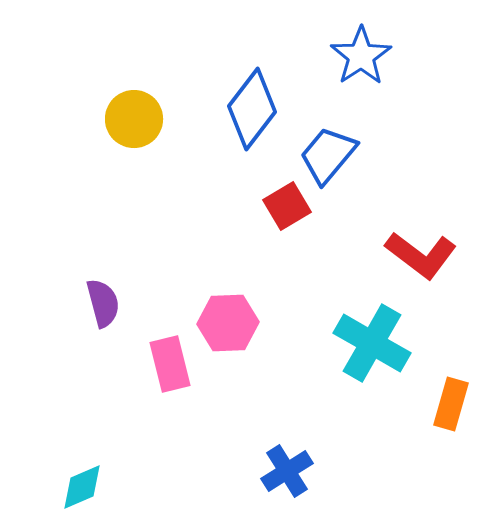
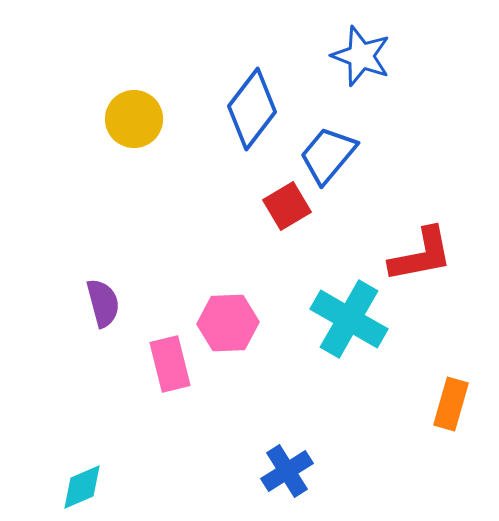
blue star: rotated 18 degrees counterclockwise
red L-shape: rotated 48 degrees counterclockwise
cyan cross: moved 23 px left, 24 px up
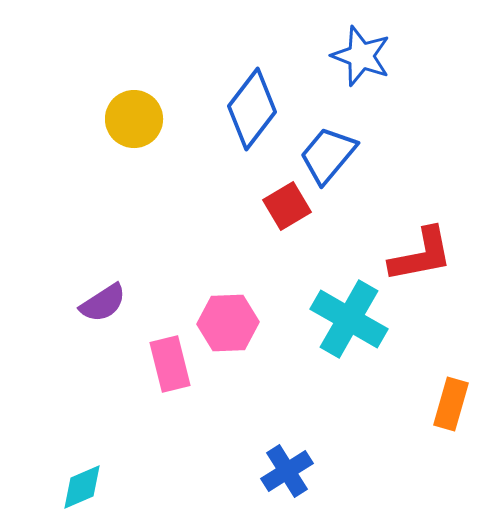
purple semicircle: rotated 72 degrees clockwise
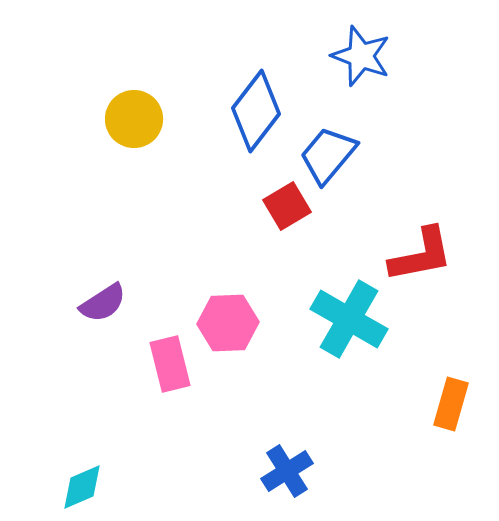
blue diamond: moved 4 px right, 2 px down
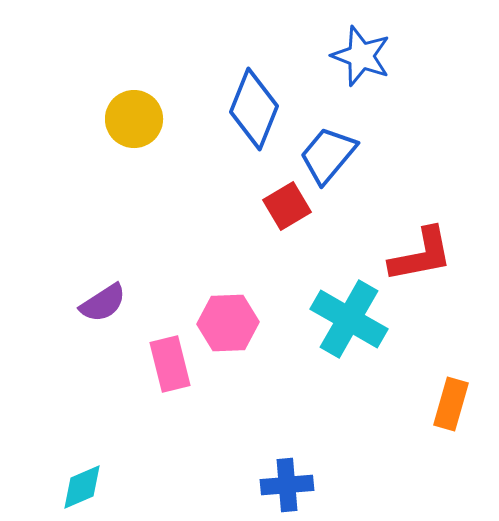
blue diamond: moved 2 px left, 2 px up; rotated 16 degrees counterclockwise
blue cross: moved 14 px down; rotated 27 degrees clockwise
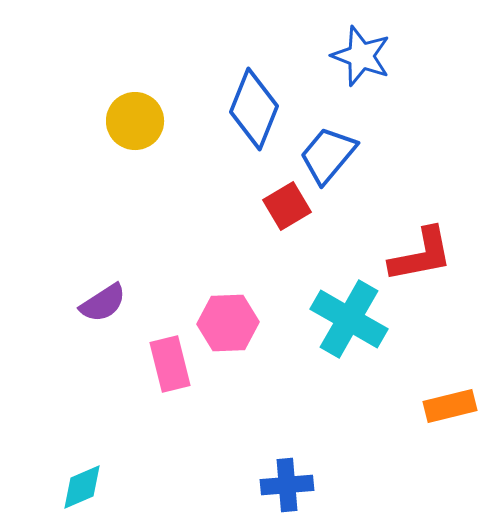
yellow circle: moved 1 px right, 2 px down
orange rectangle: moved 1 px left, 2 px down; rotated 60 degrees clockwise
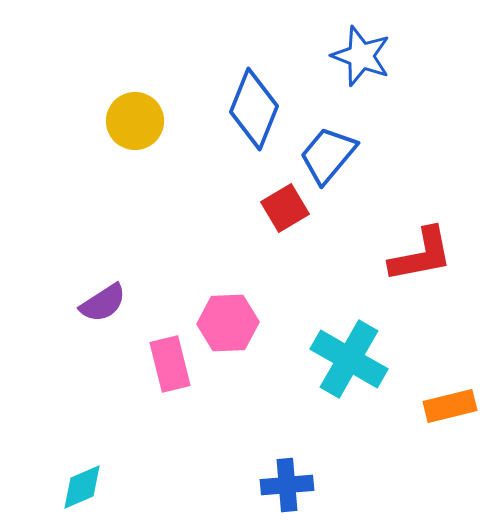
red square: moved 2 px left, 2 px down
cyan cross: moved 40 px down
